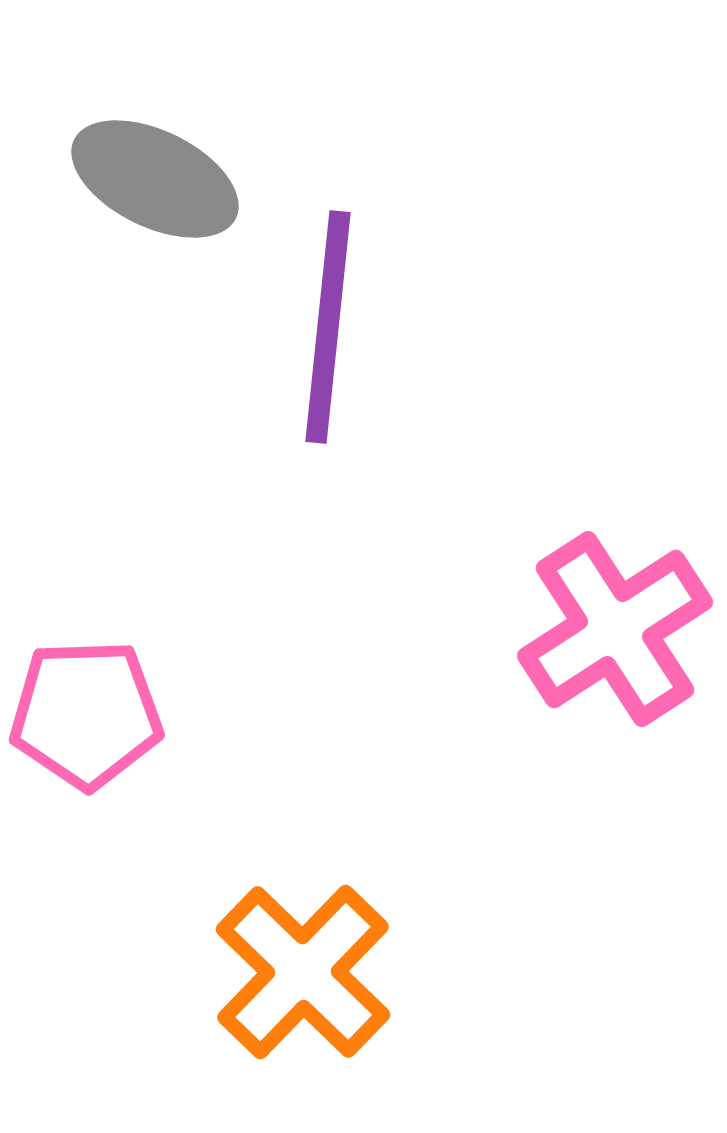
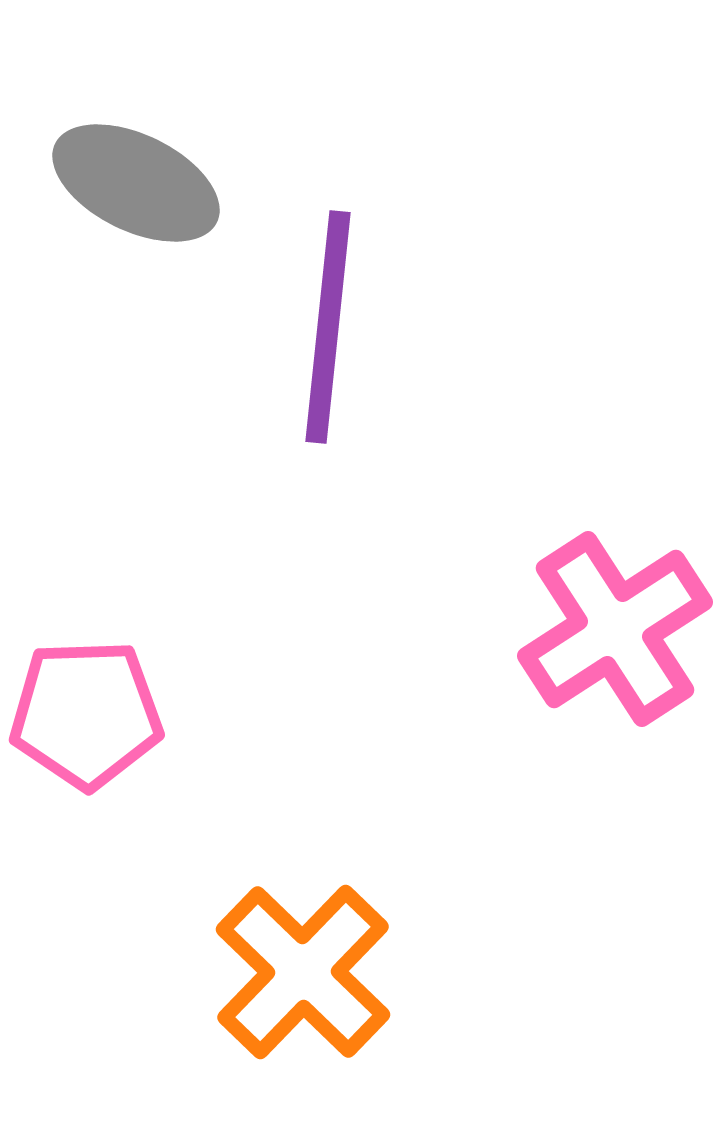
gray ellipse: moved 19 px left, 4 px down
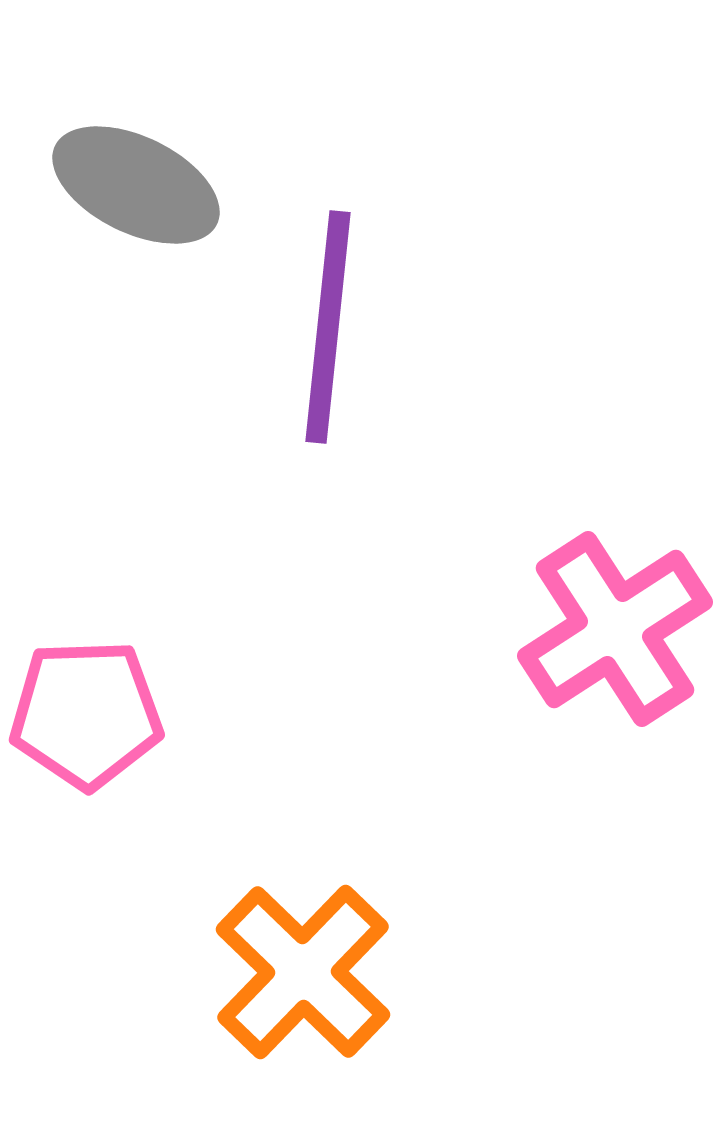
gray ellipse: moved 2 px down
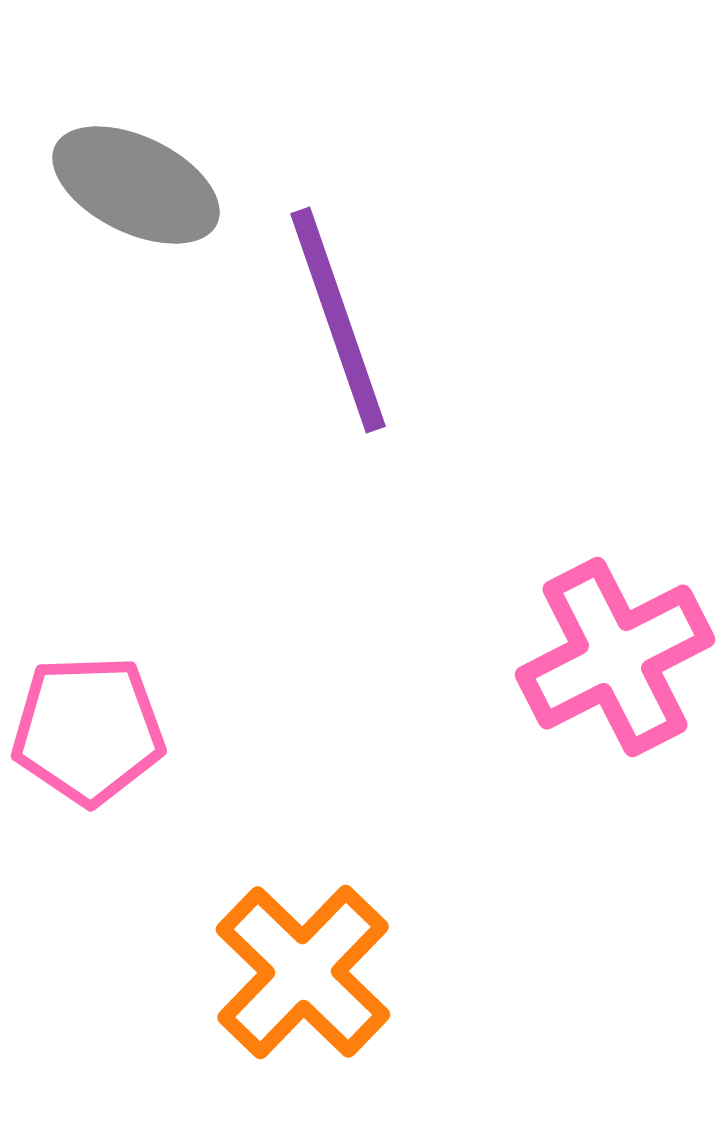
purple line: moved 10 px right, 7 px up; rotated 25 degrees counterclockwise
pink cross: moved 28 px down; rotated 6 degrees clockwise
pink pentagon: moved 2 px right, 16 px down
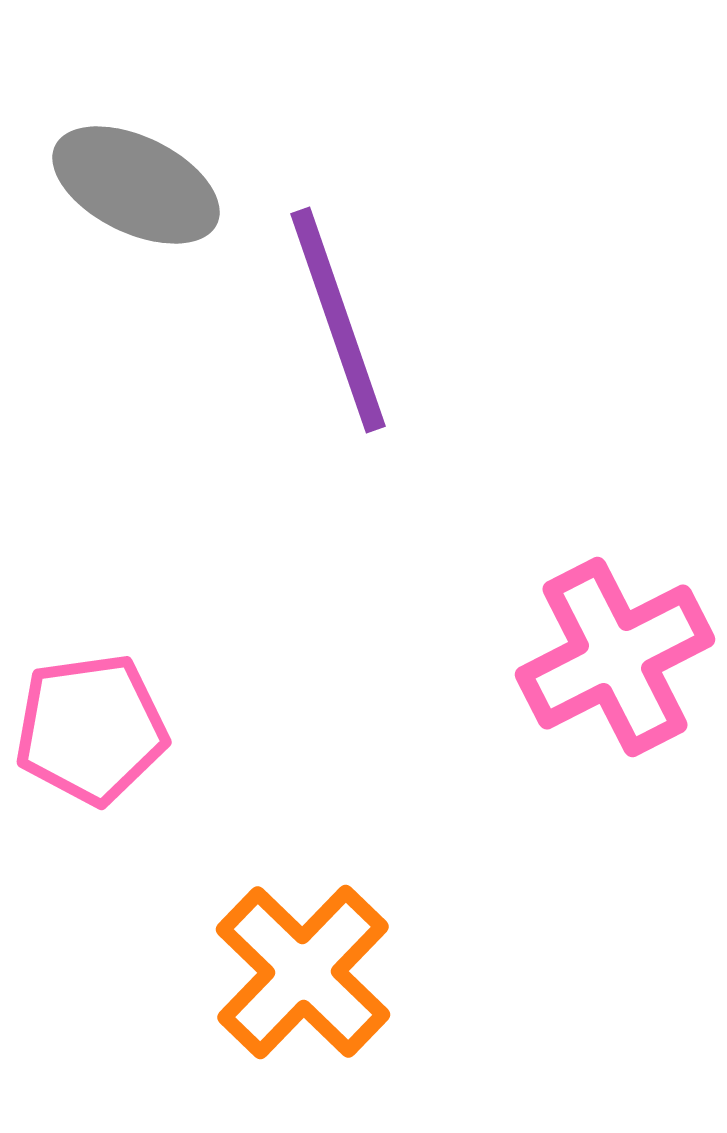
pink pentagon: moved 3 px right, 1 px up; rotated 6 degrees counterclockwise
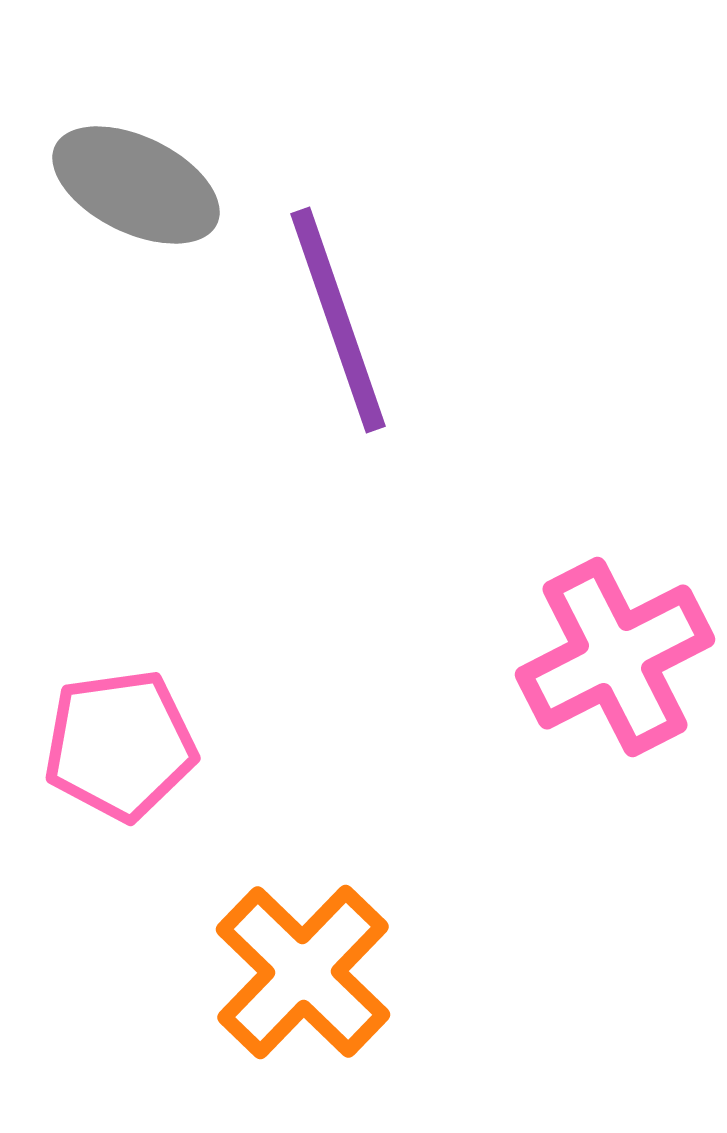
pink pentagon: moved 29 px right, 16 px down
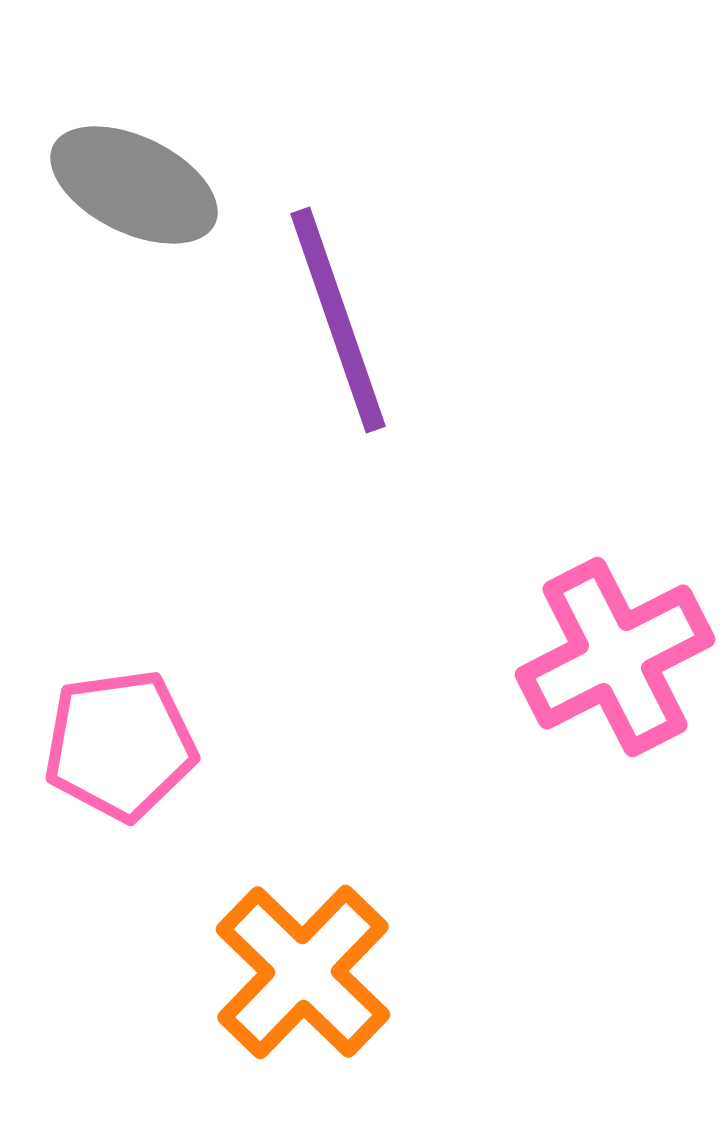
gray ellipse: moved 2 px left
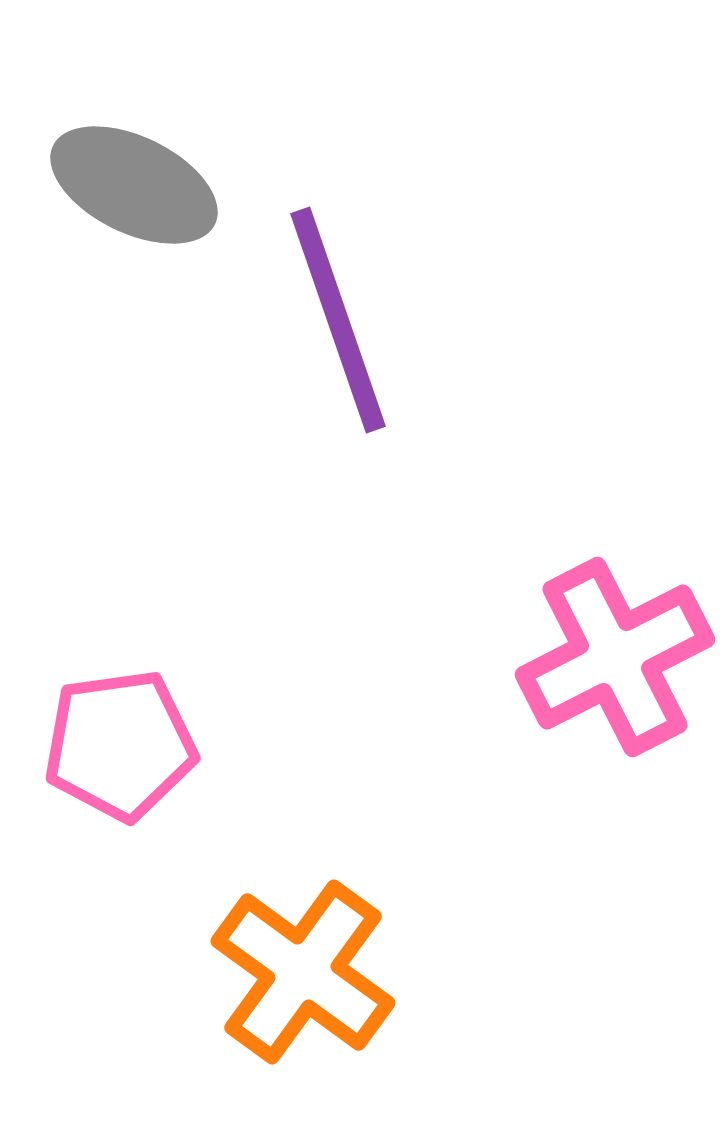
orange cross: rotated 8 degrees counterclockwise
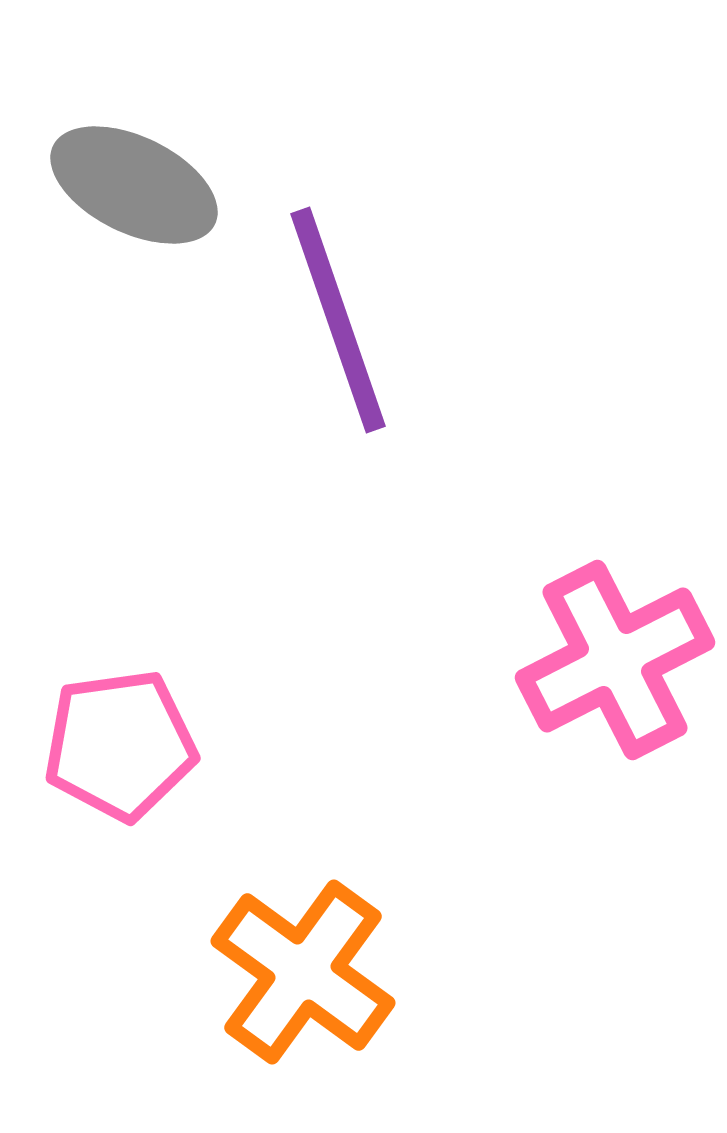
pink cross: moved 3 px down
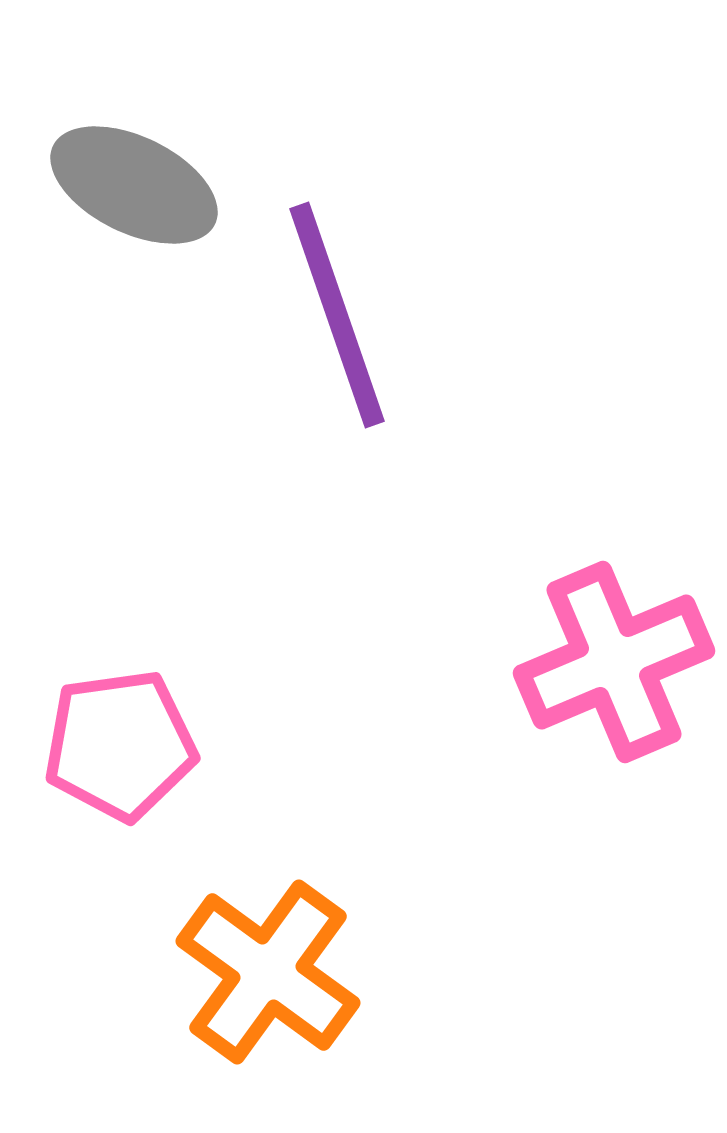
purple line: moved 1 px left, 5 px up
pink cross: moved 1 px left, 2 px down; rotated 4 degrees clockwise
orange cross: moved 35 px left
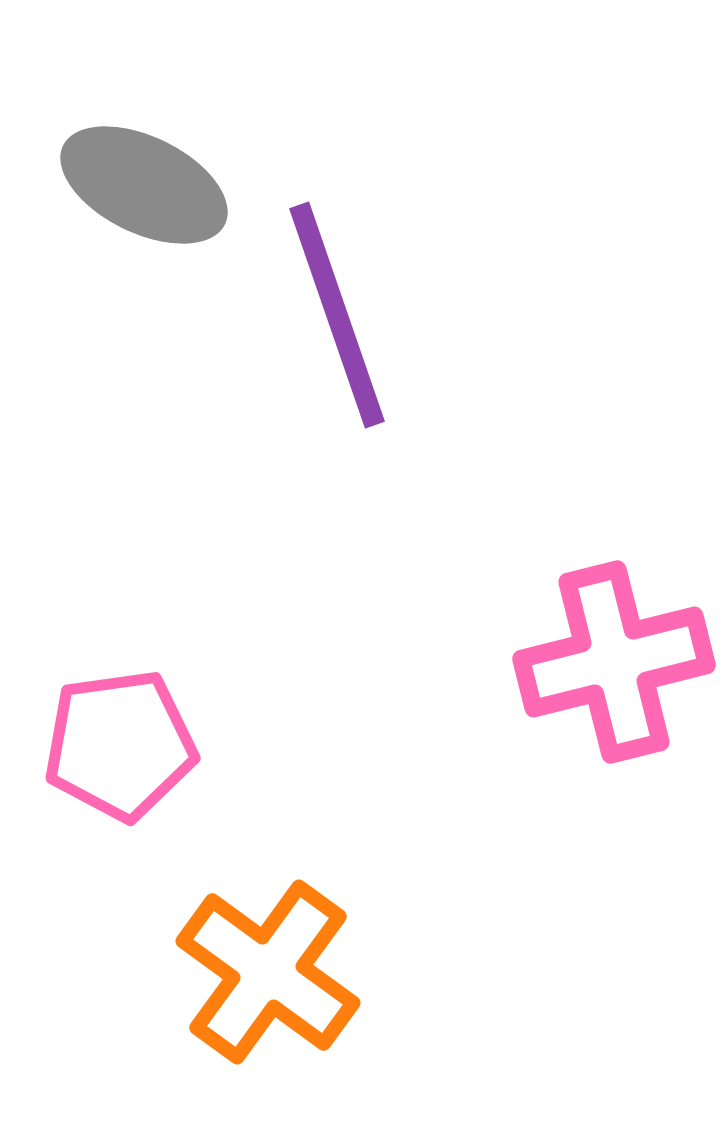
gray ellipse: moved 10 px right
pink cross: rotated 9 degrees clockwise
